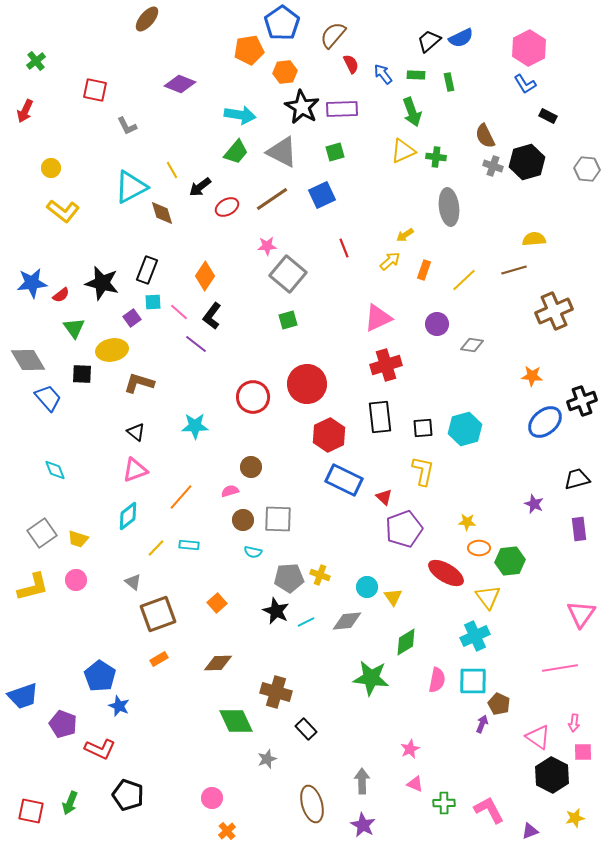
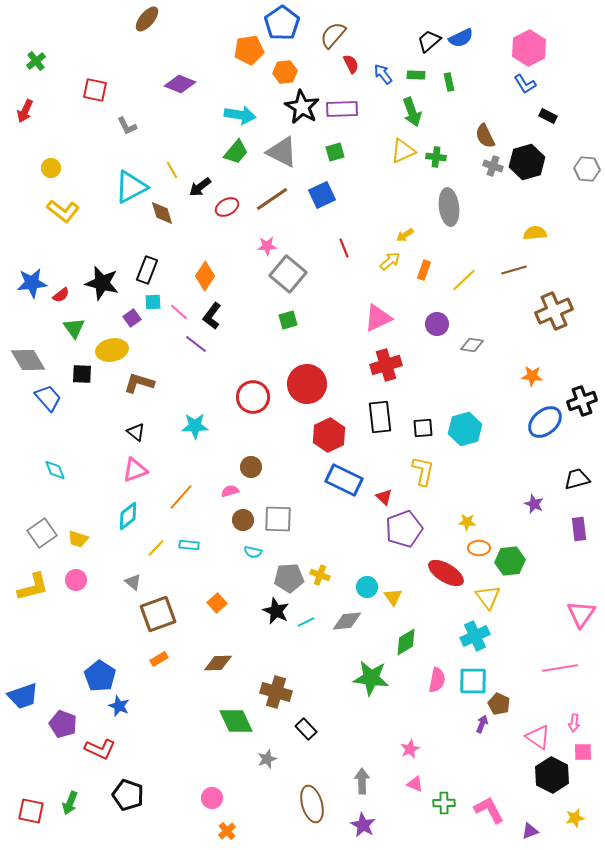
yellow semicircle at (534, 239): moved 1 px right, 6 px up
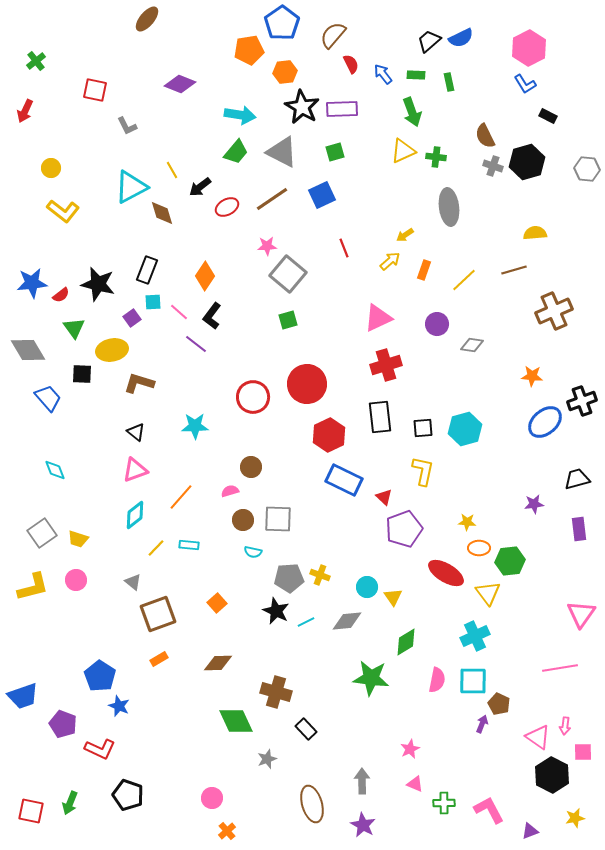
black star at (102, 283): moved 4 px left, 1 px down
gray diamond at (28, 360): moved 10 px up
purple star at (534, 504): rotated 30 degrees counterclockwise
cyan diamond at (128, 516): moved 7 px right, 1 px up
yellow triangle at (488, 597): moved 4 px up
pink arrow at (574, 723): moved 9 px left, 3 px down
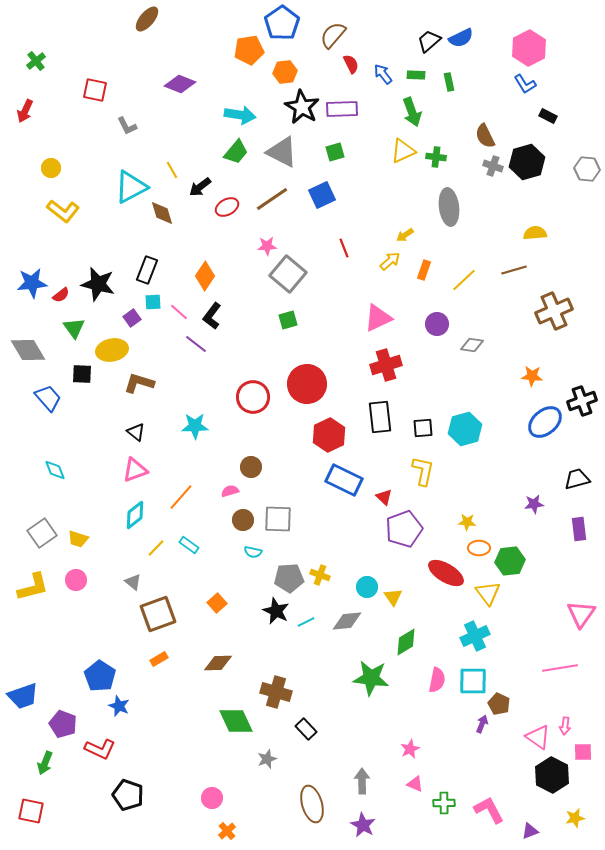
cyan rectangle at (189, 545): rotated 30 degrees clockwise
green arrow at (70, 803): moved 25 px left, 40 px up
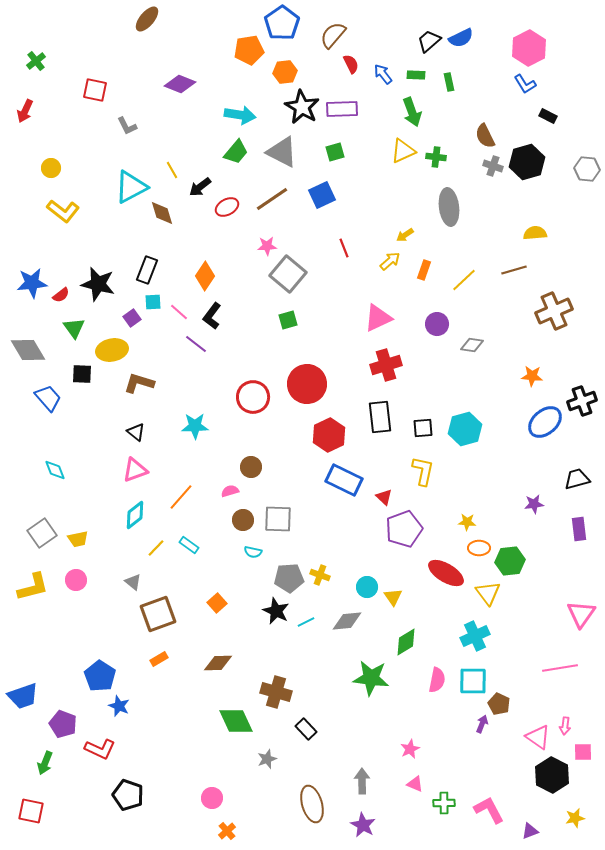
yellow trapezoid at (78, 539): rotated 30 degrees counterclockwise
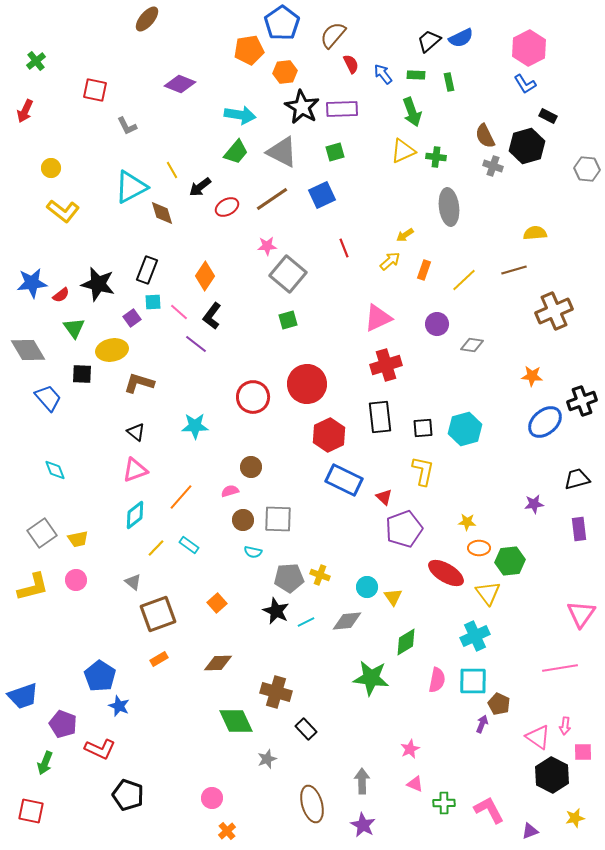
black hexagon at (527, 162): moved 16 px up
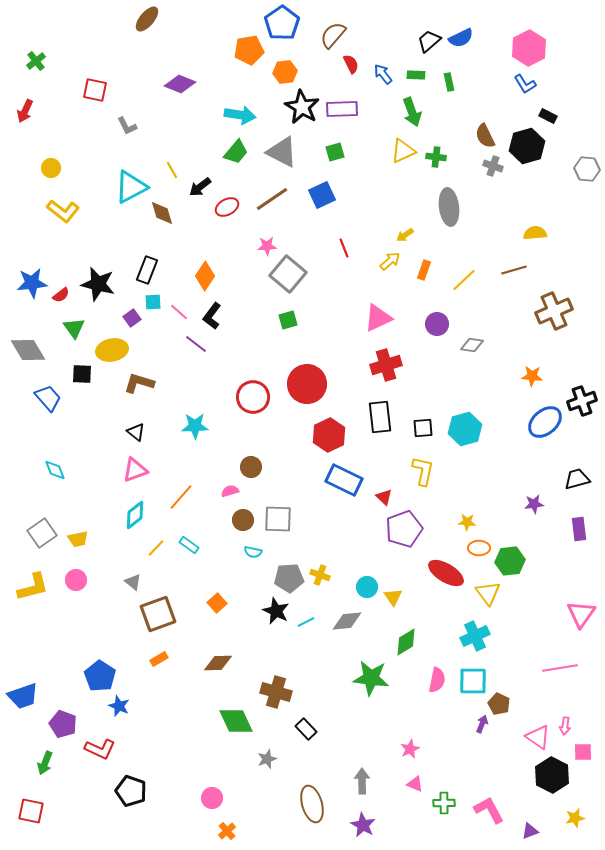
black pentagon at (128, 795): moved 3 px right, 4 px up
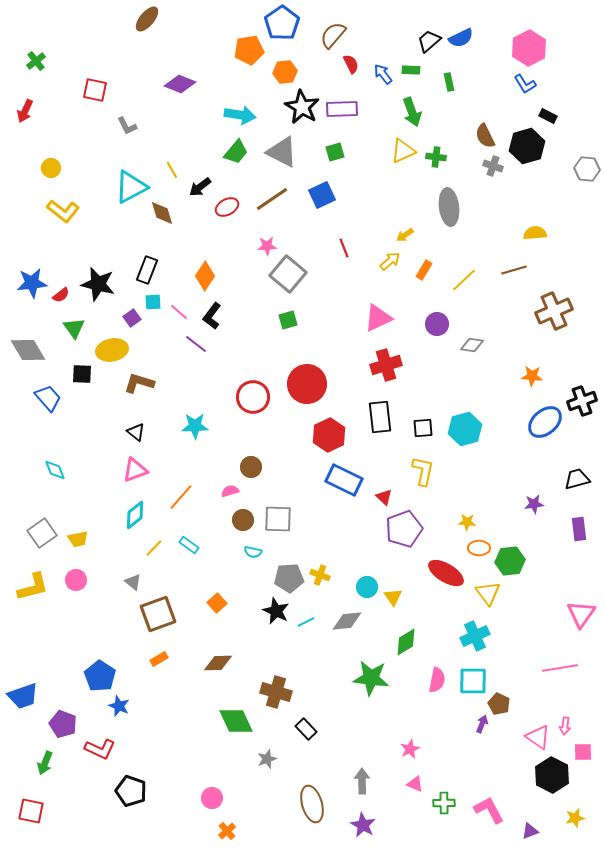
green rectangle at (416, 75): moved 5 px left, 5 px up
orange rectangle at (424, 270): rotated 12 degrees clockwise
yellow line at (156, 548): moved 2 px left
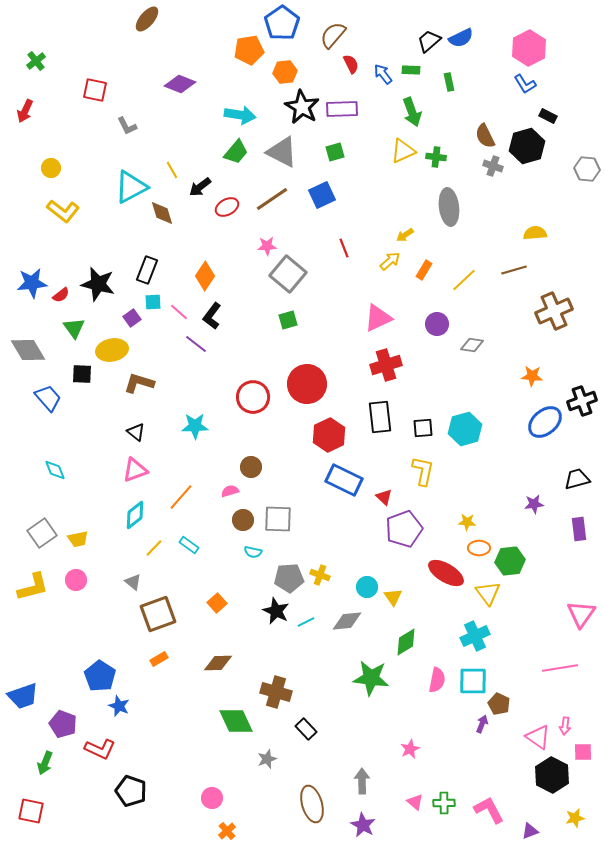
pink triangle at (415, 784): moved 18 px down; rotated 18 degrees clockwise
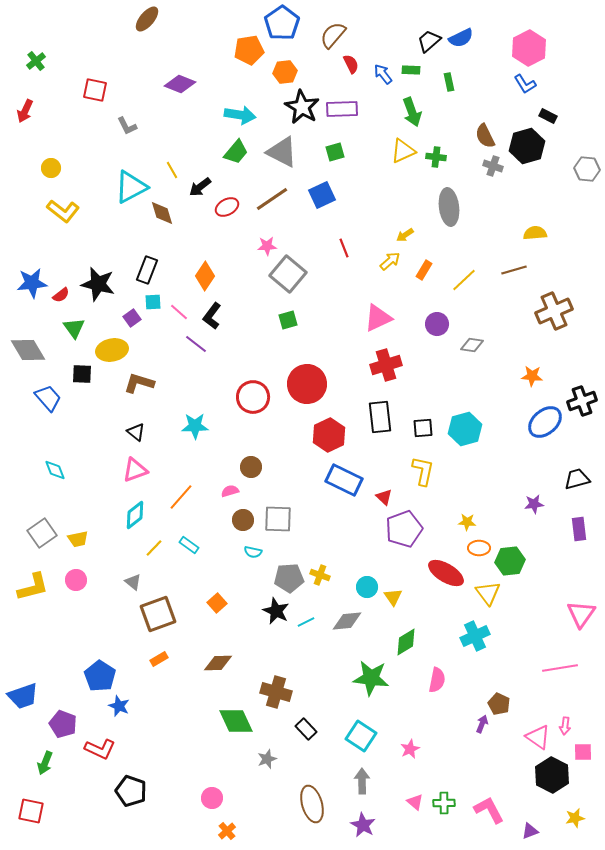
cyan square at (473, 681): moved 112 px left, 55 px down; rotated 32 degrees clockwise
